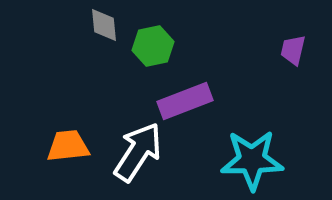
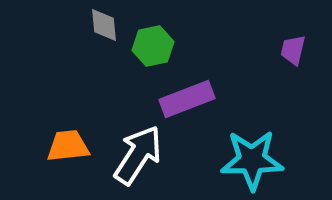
purple rectangle: moved 2 px right, 2 px up
white arrow: moved 3 px down
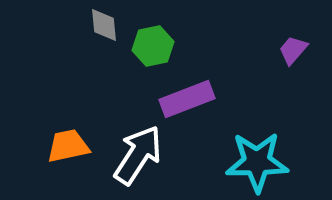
purple trapezoid: rotated 28 degrees clockwise
orange trapezoid: rotated 6 degrees counterclockwise
cyan star: moved 5 px right, 2 px down
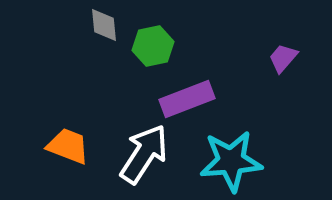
purple trapezoid: moved 10 px left, 8 px down
orange trapezoid: rotated 33 degrees clockwise
white arrow: moved 6 px right, 1 px up
cyan star: moved 26 px left, 1 px up; rotated 4 degrees counterclockwise
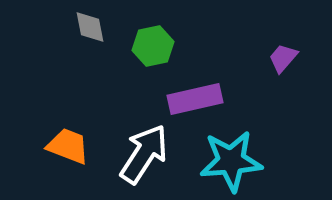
gray diamond: moved 14 px left, 2 px down; rotated 6 degrees counterclockwise
purple rectangle: moved 8 px right; rotated 8 degrees clockwise
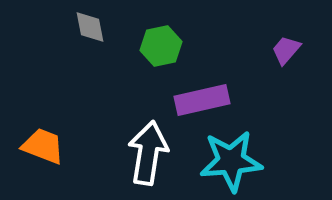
green hexagon: moved 8 px right
purple trapezoid: moved 3 px right, 8 px up
purple rectangle: moved 7 px right, 1 px down
orange trapezoid: moved 25 px left
white arrow: moved 4 px right, 1 px up; rotated 24 degrees counterclockwise
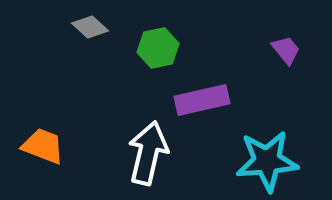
gray diamond: rotated 36 degrees counterclockwise
green hexagon: moved 3 px left, 2 px down
purple trapezoid: rotated 100 degrees clockwise
white arrow: rotated 4 degrees clockwise
cyan star: moved 36 px right
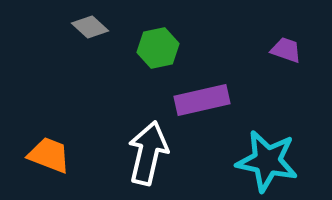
purple trapezoid: rotated 32 degrees counterclockwise
orange trapezoid: moved 6 px right, 9 px down
cyan star: rotated 16 degrees clockwise
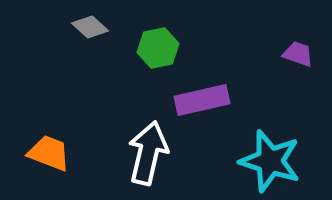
purple trapezoid: moved 12 px right, 4 px down
orange trapezoid: moved 2 px up
cyan star: moved 3 px right; rotated 6 degrees clockwise
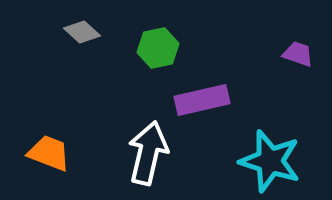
gray diamond: moved 8 px left, 5 px down
